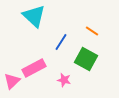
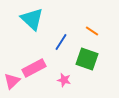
cyan triangle: moved 2 px left, 3 px down
green square: moved 1 px right; rotated 10 degrees counterclockwise
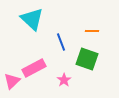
orange line: rotated 32 degrees counterclockwise
blue line: rotated 54 degrees counterclockwise
pink star: rotated 24 degrees clockwise
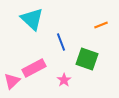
orange line: moved 9 px right, 6 px up; rotated 24 degrees counterclockwise
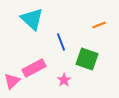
orange line: moved 2 px left
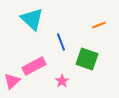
pink rectangle: moved 2 px up
pink star: moved 2 px left, 1 px down
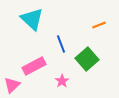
blue line: moved 2 px down
green square: rotated 30 degrees clockwise
pink triangle: moved 4 px down
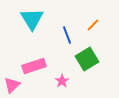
cyan triangle: rotated 15 degrees clockwise
orange line: moved 6 px left; rotated 24 degrees counterclockwise
blue line: moved 6 px right, 9 px up
green square: rotated 10 degrees clockwise
pink rectangle: rotated 10 degrees clockwise
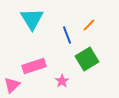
orange line: moved 4 px left
